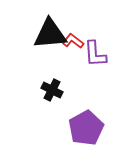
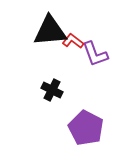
black triangle: moved 3 px up
purple L-shape: rotated 16 degrees counterclockwise
purple pentagon: rotated 16 degrees counterclockwise
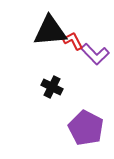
red L-shape: rotated 25 degrees clockwise
purple L-shape: rotated 24 degrees counterclockwise
black cross: moved 3 px up
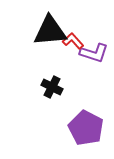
red L-shape: rotated 15 degrees counterclockwise
purple L-shape: moved 1 px left, 1 px up; rotated 28 degrees counterclockwise
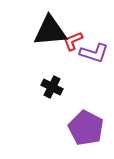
red L-shape: rotated 70 degrees counterclockwise
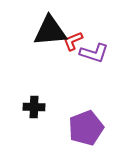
black cross: moved 18 px left, 20 px down; rotated 25 degrees counterclockwise
purple pentagon: rotated 24 degrees clockwise
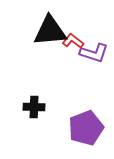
red L-shape: rotated 60 degrees clockwise
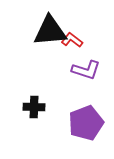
red L-shape: moved 1 px left, 1 px up
purple L-shape: moved 8 px left, 17 px down
purple pentagon: moved 5 px up
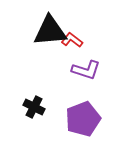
black cross: rotated 25 degrees clockwise
purple pentagon: moved 3 px left, 4 px up
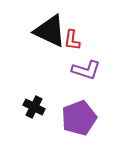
black triangle: rotated 30 degrees clockwise
red L-shape: rotated 120 degrees counterclockwise
purple pentagon: moved 4 px left, 1 px up
